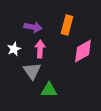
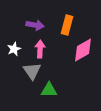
purple arrow: moved 2 px right, 2 px up
pink diamond: moved 1 px up
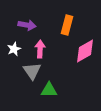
purple arrow: moved 8 px left
pink diamond: moved 2 px right, 1 px down
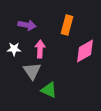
white star: rotated 24 degrees clockwise
green triangle: rotated 24 degrees clockwise
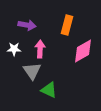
pink diamond: moved 2 px left
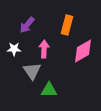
purple arrow: rotated 120 degrees clockwise
pink arrow: moved 4 px right
green triangle: rotated 24 degrees counterclockwise
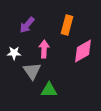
white star: moved 4 px down
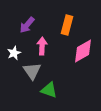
pink arrow: moved 2 px left, 3 px up
white star: rotated 24 degrees counterclockwise
green triangle: rotated 18 degrees clockwise
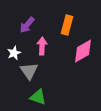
gray triangle: moved 3 px left
green triangle: moved 11 px left, 7 px down
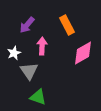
orange rectangle: rotated 42 degrees counterclockwise
pink diamond: moved 2 px down
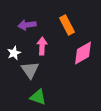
purple arrow: rotated 42 degrees clockwise
gray triangle: moved 1 px right, 1 px up
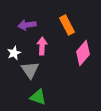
pink diamond: rotated 20 degrees counterclockwise
